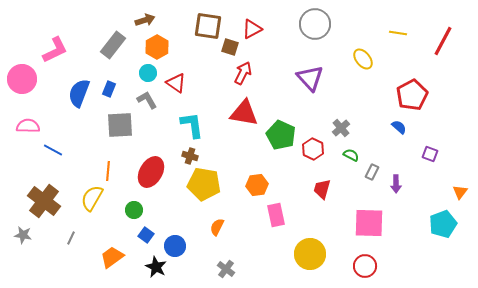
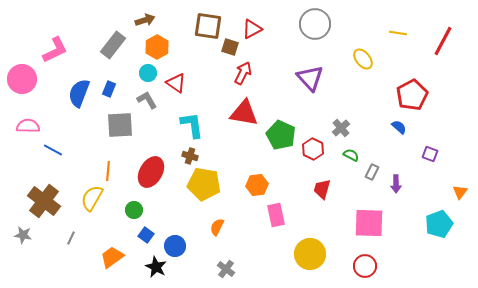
cyan pentagon at (443, 224): moved 4 px left
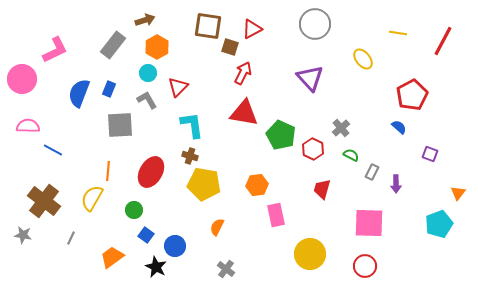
red triangle at (176, 83): moved 2 px right, 4 px down; rotated 40 degrees clockwise
orange triangle at (460, 192): moved 2 px left, 1 px down
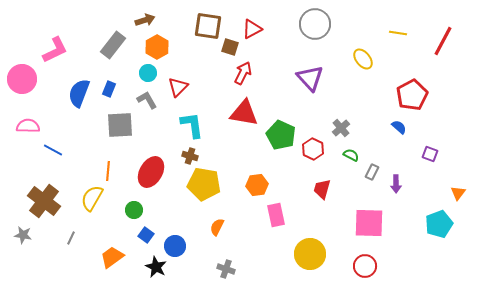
gray cross at (226, 269): rotated 18 degrees counterclockwise
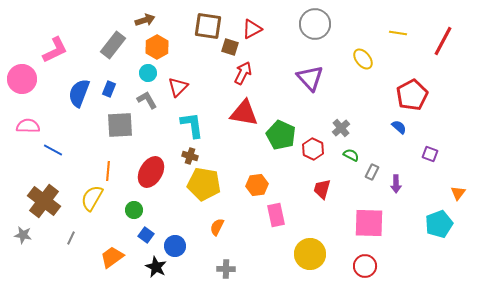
gray cross at (226, 269): rotated 18 degrees counterclockwise
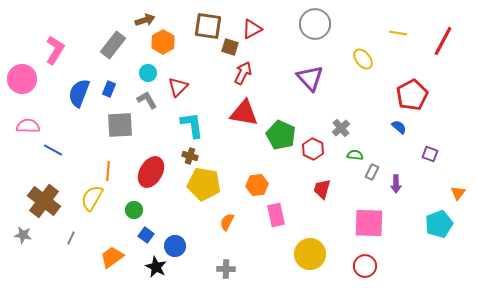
orange hexagon at (157, 47): moved 6 px right, 5 px up
pink L-shape at (55, 50): rotated 32 degrees counterclockwise
green semicircle at (351, 155): moved 4 px right; rotated 21 degrees counterclockwise
orange semicircle at (217, 227): moved 10 px right, 5 px up
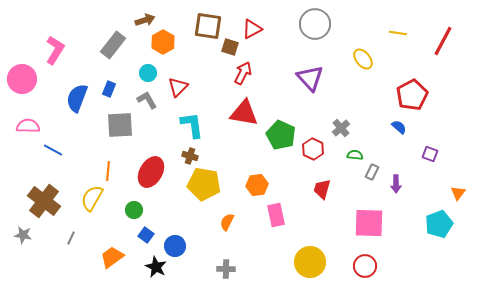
blue semicircle at (79, 93): moved 2 px left, 5 px down
yellow circle at (310, 254): moved 8 px down
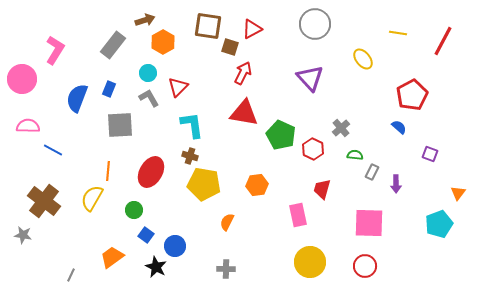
gray L-shape at (147, 100): moved 2 px right, 2 px up
pink rectangle at (276, 215): moved 22 px right
gray line at (71, 238): moved 37 px down
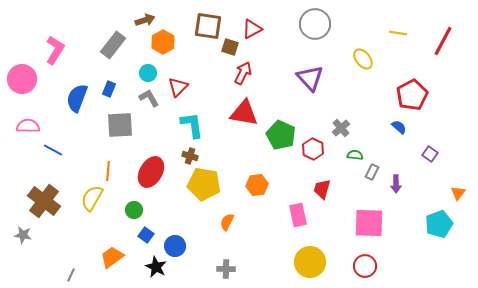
purple square at (430, 154): rotated 14 degrees clockwise
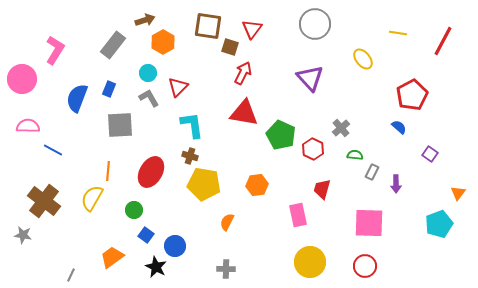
red triangle at (252, 29): rotated 25 degrees counterclockwise
